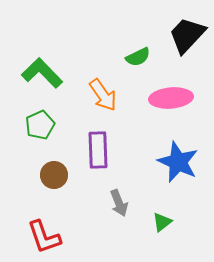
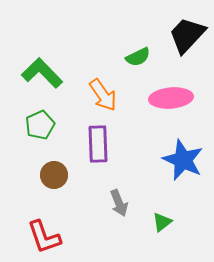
purple rectangle: moved 6 px up
blue star: moved 5 px right, 2 px up
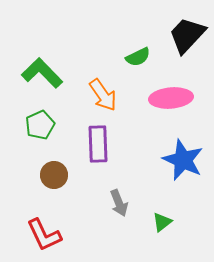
red L-shape: moved 2 px up; rotated 6 degrees counterclockwise
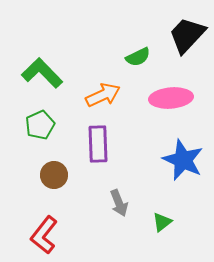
orange arrow: rotated 80 degrees counterclockwise
red L-shape: rotated 63 degrees clockwise
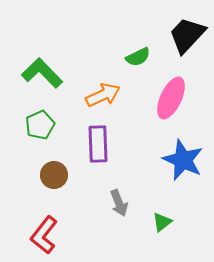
pink ellipse: rotated 60 degrees counterclockwise
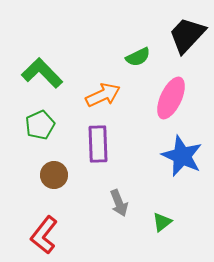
blue star: moved 1 px left, 4 px up
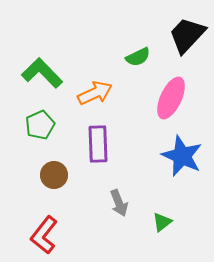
orange arrow: moved 8 px left, 2 px up
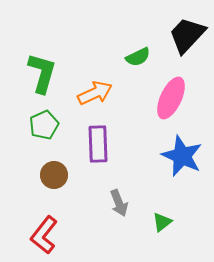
green L-shape: rotated 60 degrees clockwise
green pentagon: moved 4 px right
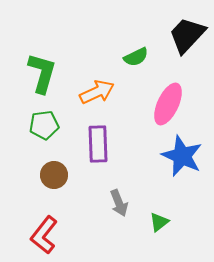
green semicircle: moved 2 px left
orange arrow: moved 2 px right, 1 px up
pink ellipse: moved 3 px left, 6 px down
green pentagon: rotated 16 degrees clockwise
green triangle: moved 3 px left
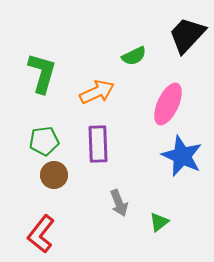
green semicircle: moved 2 px left, 1 px up
green pentagon: moved 16 px down
red L-shape: moved 3 px left, 1 px up
